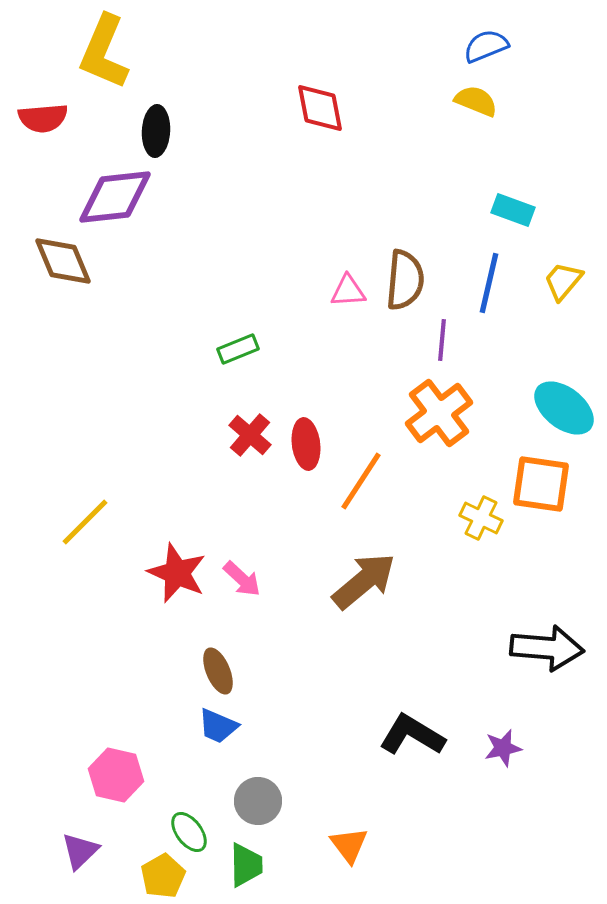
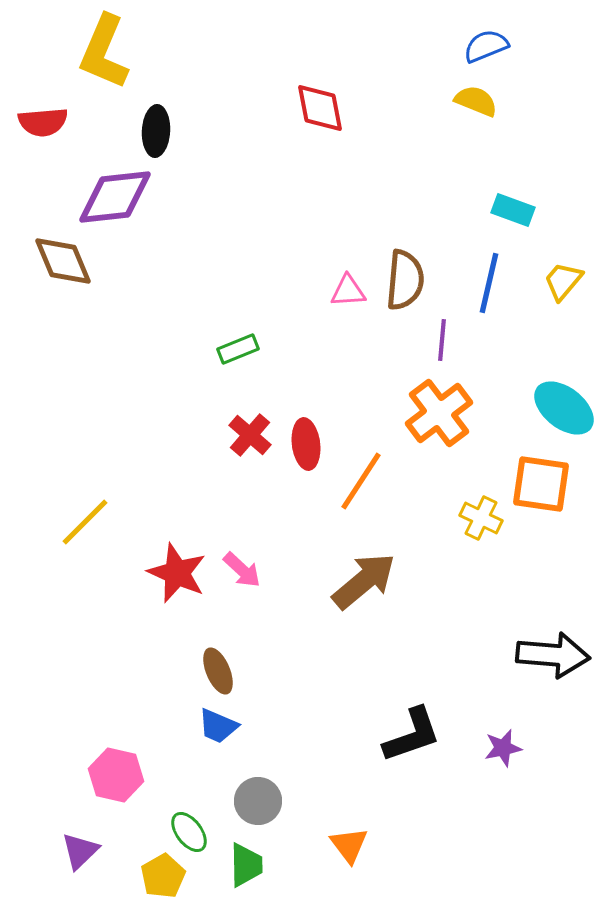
red semicircle: moved 4 px down
pink arrow: moved 9 px up
black arrow: moved 6 px right, 7 px down
black L-shape: rotated 130 degrees clockwise
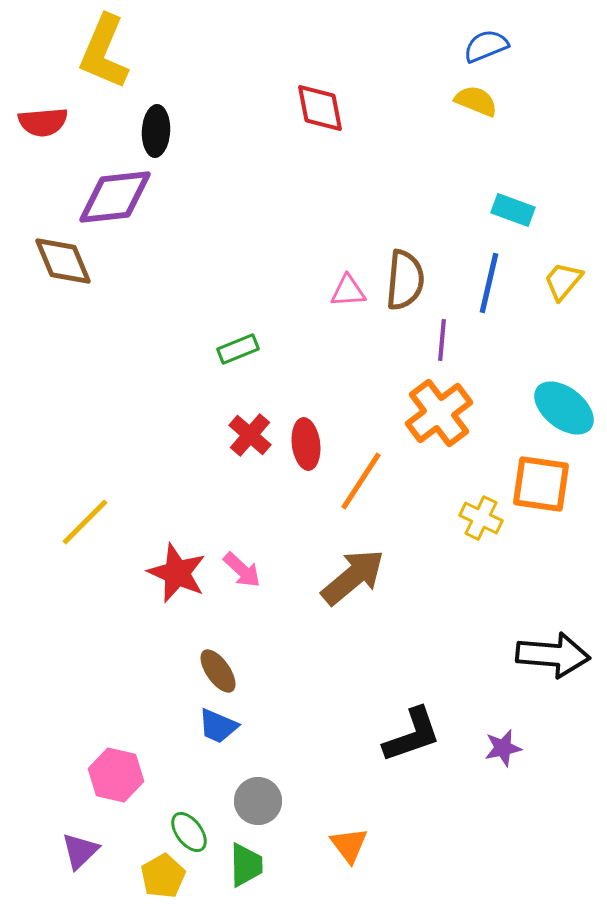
brown arrow: moved 11 px left, 4 px up
brown ellipse: rotated 12 degrees counterclockwise
